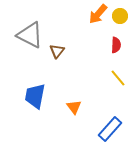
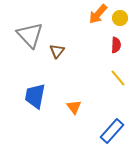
yellow circle: moved 2 px down
gray triangle: rotated 20 degrees clockwise
blue rectangle: moved 2 px right, 2 px down
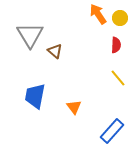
orange arrow: rotated 105 degrees clockwise
gray triangle: rotated 12 degrees clockwise
brown triangle: moved 2 px left; rotated 28 degrees counterclockwise
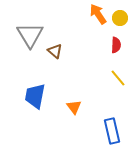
blue rectangle: rotated 55 degrees counterclockwise
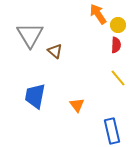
yellow circle: moved 2 px left, 7 px down
orange triangle: moved 3 px right, 2 px up
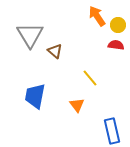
orange arrow: moved 1 px left, 2 px down
red semicircle: rotated 84 degrees counterclockwise
yellow line: moved 28 px left
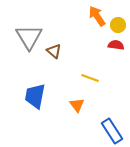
gray triangle: moved 1 px left, 2 px down
brown triangle: moved 1 px left
yellow line: rotated 30 degrees counterclockwise
blue rectangle: rotated 20 degrees counterclockwise
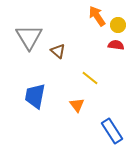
brown triangle: moved 4 px right
yellow line: rotated 18 degrees clockwise
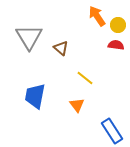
brown triangle: moved 3 px right, 3 px up
yellow line: moved 5 px left
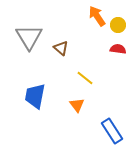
red semicircle: moved 2 px right, 4 px down
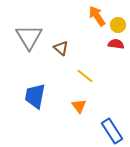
red semicircle: moved 2 px left, 5 px up
yellow line: moved 2 px up
orange triangle: moved 2 px right, 1 px down
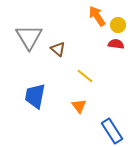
brown triangle: moved 3 px left, 1 px down
